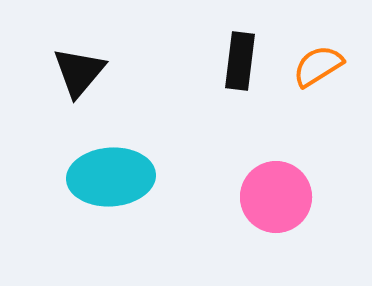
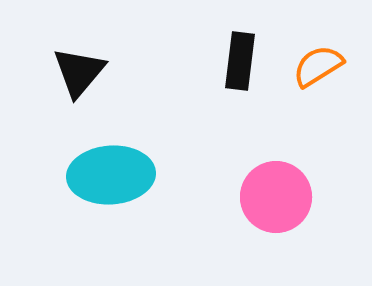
cyan ellipse: moved 2 px up
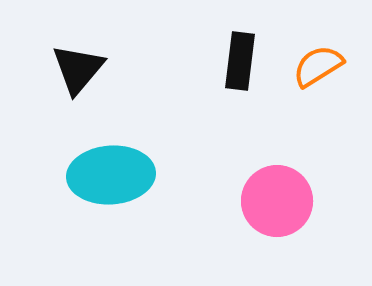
black triangle: moved 1 px left, 3 px up
pink circle: moved 1 px right, 4 px down
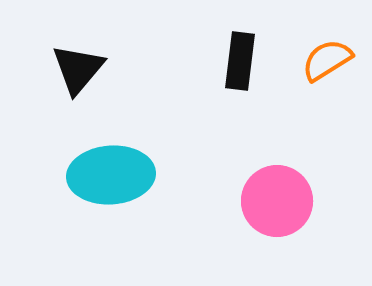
orange semicircle: moved 9 px right, 6 px up
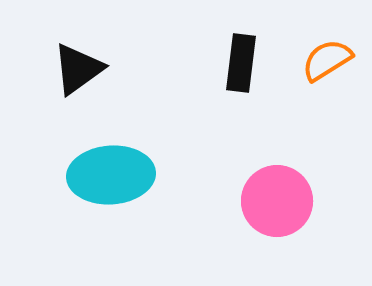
black rectangle: moved 1 px right, 2 px down
black triangle: rotated 14 degrees clockwise
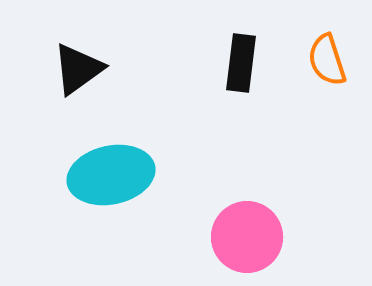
orange semicircle: rotated 76 degrees counterclockwise
cyan ellipse: rotated 8 degrees counterclockwise
pink circle: moved 30 px left, 36 px down
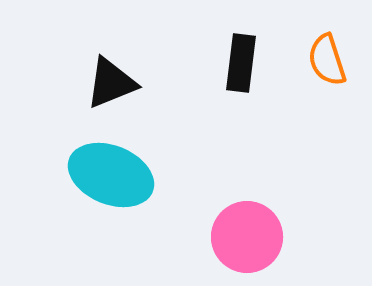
black triangle: moved 33 px right, 14 px down; rotated 14 degrees clockwise
cyan ellipse: rotated 34 degrees clockwise
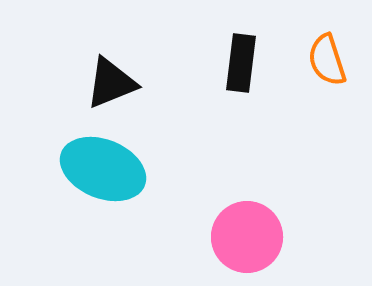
cyan ellipse: moved 8 px left, 6 px up
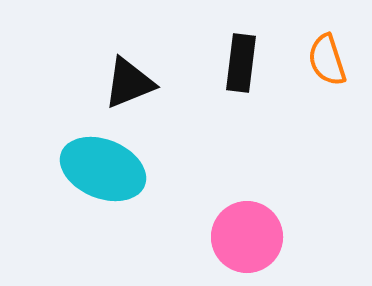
black triangle: moved 18 px right
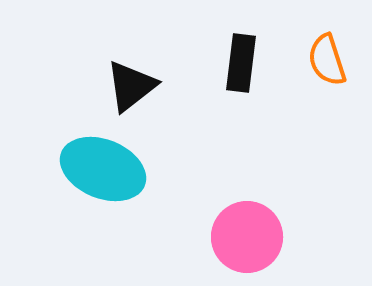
black triangle: moved 2 px right, 3 px down; rotated 16 degrees counterclockwise
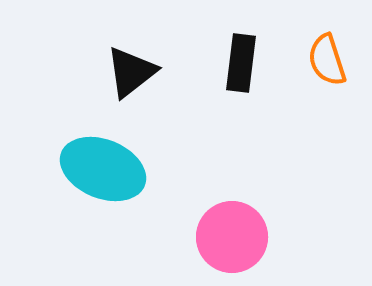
black triangle: moved 14 px up
pink circle: moved 15 px left
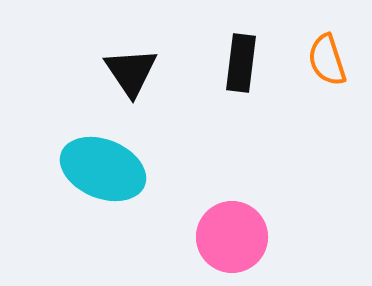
black triangle: rotated 26 degrees counterclockwise
